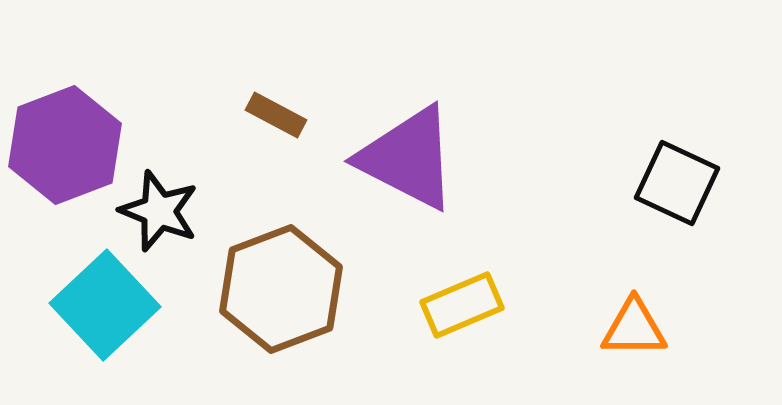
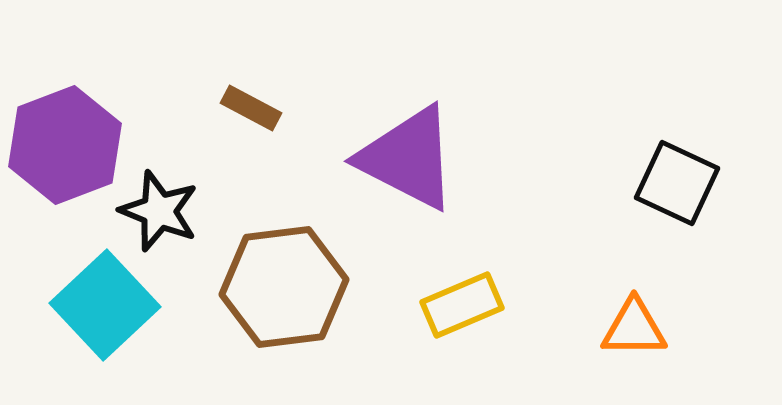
brown rectangle: moved 25 px left, 7 px up
brown hexagon: moved 3 px right, 2 px up; rotated 14 degrees clockwise
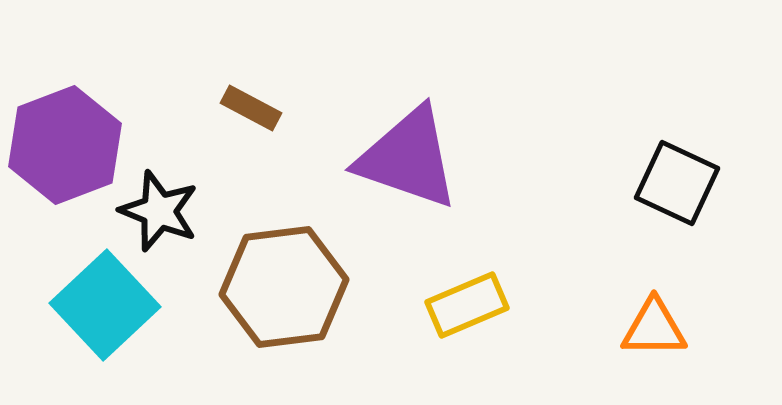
purple triangle: rotated 8 degrees counterclockwise
yellow rectangle: moved 5 px right
orange triangle: moved 20 px right
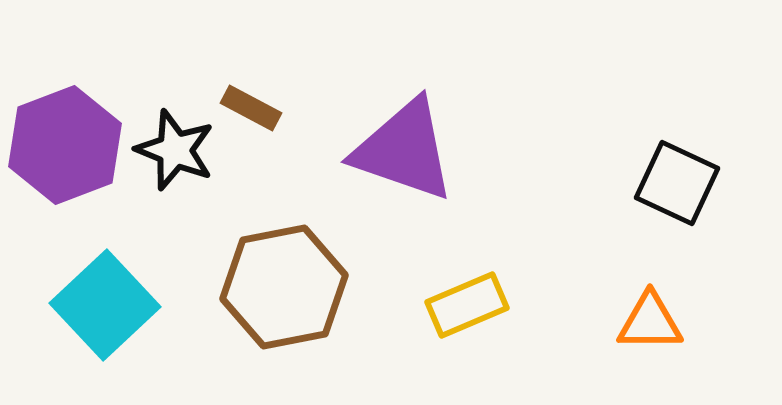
purple triangle: moved 4 px left, 8 px up
black star: moved 16 px right, 61 px up
brown hexagon: rotated 4 degrees counterclockwise
orange triangle: moved 4 px left, 6 px up
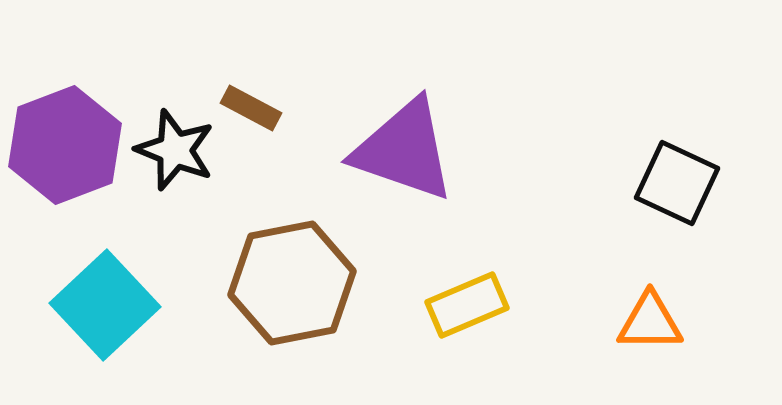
brown hexagon: moved 8 px right, 4 px up
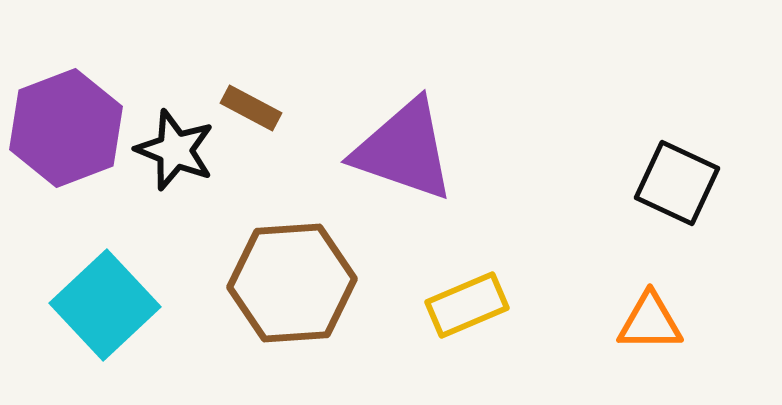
purple hexagon: moved 1 px right, 17 px up
brown hexagon: rotated 7 degrees clockwise
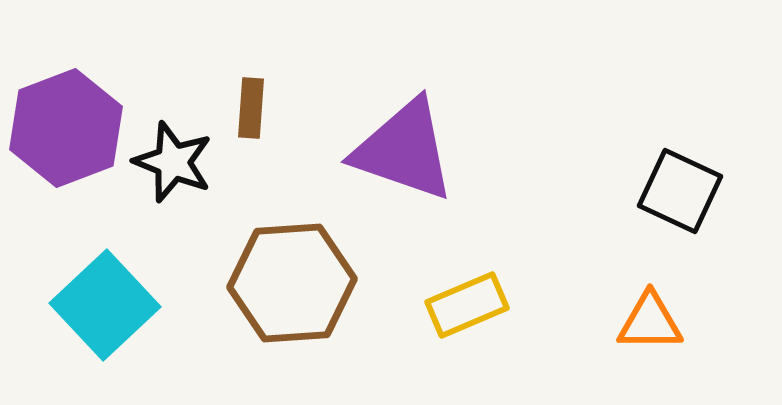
brown rectangle: rotated 66 degrees clockwise
black star: moved 2 px left, 12 px down
black square: moved 3 px right, 8 px down
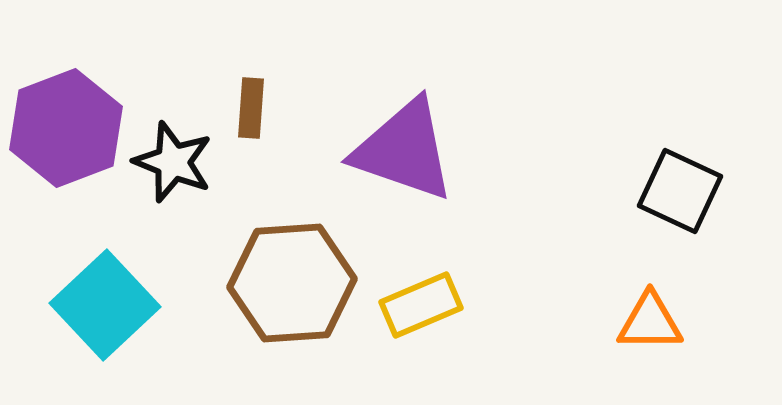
yellow rectangle: moved 46 px left
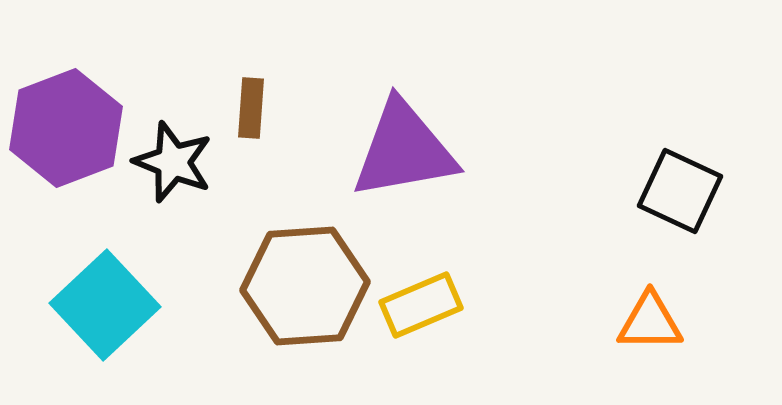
purple triangle: rotated 29 degrees counterclockwise
brown hexagon: moved 13 px right, 3 px down
